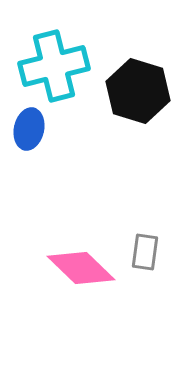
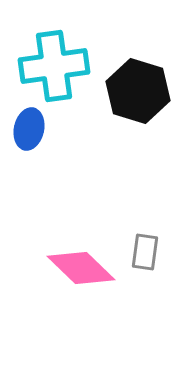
cyan cross: rotated 6 degrees clockwise
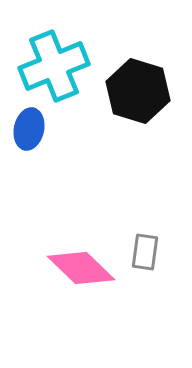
cyan cross: rotated 14 degrees counterclockwise
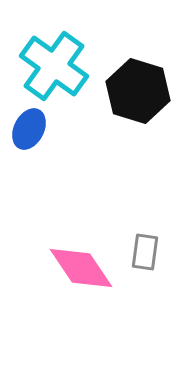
cyan cross: rotated 32 degrees counterclockwise
blue ellipse: rotated 15 degrees clockwise
pink diamond: rotated 12 degrees clockwise
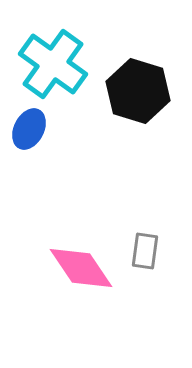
cyan cross: moved 1 px left, 2 px up
gray rectangle: moved 1 px up
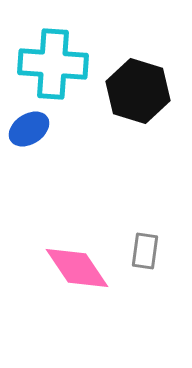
cyan cross: rotated 32 degrees counterclockwise
blue ellipse: rotated 30 degrees clockwise
pink diamond: moved 4 px left
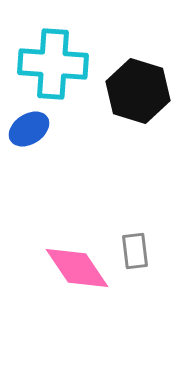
gray rectangle: moved 10 px left; rotated 15 degrees counterclockwise
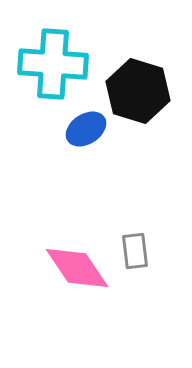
blue ellipse: moved 57 px right
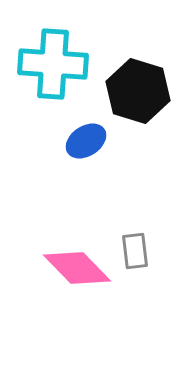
blue ellipse: moved 12 px down
pink diamond: rotated 10 degrees counterclockwise
